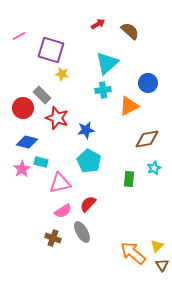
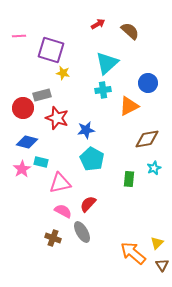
pink line: rotated 24 degrees clockwise
yellow star: moved 1 px right, 1 px up
gray rectangle: rotated 60 degrees counterclockwise
cyan pentagon: moved 3 px right, 2 px up
pink semicircle: rotated 120 degrees counterclockwise
yellow triangle: moved 3 px up
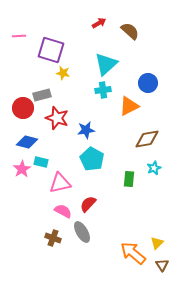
red arrow: moved 1 px right, 1 px up
cyan triangle: moved 1 px left, 1 px down
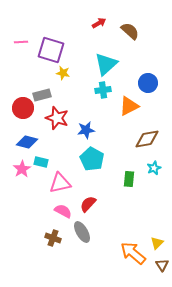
pink line: moved 2 px right, 6 px down
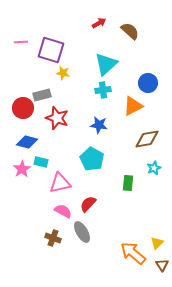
orange triangle: moved 4 px right
blue star: moved 13 px right, 5 px up; rotated 18 degrees clockwise
green rectangle: moved 1 px left, 4 px down
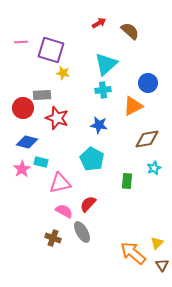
gray rectangle: rotated 12 degrees clockwise
green rectangle: moved 1 px left, 2 px up
pink semicircle: moved 1 px right
